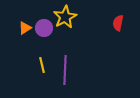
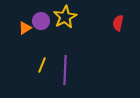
purple circle: moved 3 px left, 7 px up
yellow line: rotated 35 degrees clockwise
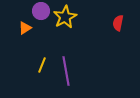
purple circle: moved 10 px up
purple line: moved 1 px right, 1 px down; rotated 12 degrees counterclockwise
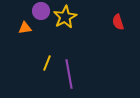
red semicircle: moved 1 px up; rotated 28 degrees counterclockwise
orange triangle: rotated 24 degrees clockwise
yellow line: moved 5 px right, 2 px up
purple line: moved 3 px right, 3 px down
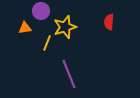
yellow star: moved 10 px down; rotated 10 degrees clockwise
red semicircle: moved 9 px left; rotated 21 degrees clockwise
yellow line: moved 20 px up
purple line: rotated 12 degrees counterclockwise
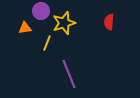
yellow star: moved 1 px left, 4 px up
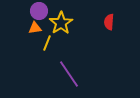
purple circle: moved 2 px left
yellow star: moved 3 px left; rotated 15 degrees counterclockwise
orange triangle: moved 10 px right
purple line: rotated 12 degrees counterclockwise
